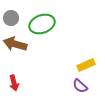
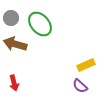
green ellipse: moved 2 px left; rotated 70 degrees clockwise
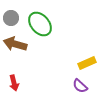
yellow rectangle: moved 1 px right, 2 px up
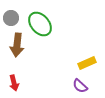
brown arrow: moved 2 px right, 1 px down; rotated 100 degrees counterclockwise
